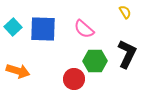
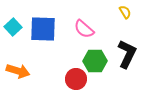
red circle: moved 2 px right
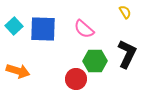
cyan square: moved 1 px right, 1 px up
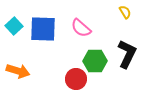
pink semicircle: moved 3 px left, 1 px up
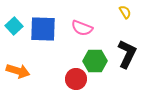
pink semicircle: moved 1 px right; rotated 20 degrees counterclockwise
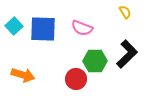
black L-shape: rotated 20 degrees clockwise
orange arrow: moved 5 px right, 4 px down
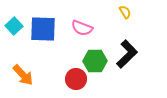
orange arrow: rotated 30 degrees clockwise
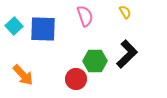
pink semicircle: moved 3 px right, 12 px up; rotated 130 degrees counterclockwise
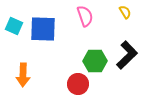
cyan square: rotated 24 degrees counterclockwise
black L-shape: moved 1 px down
orange arrow: rotated 45 degrees clockwise
red circle: moved 2 px right, 5 px down
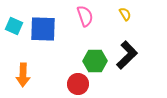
yellow semicircle: moved 2 px down
